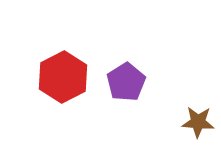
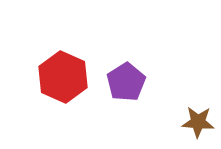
red hexagon: rotated 9 degrees counterclockwise
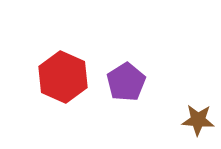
brown star: moved 2 px up
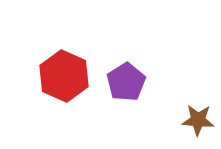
red hexagon: moved 1 px right, 1 px up
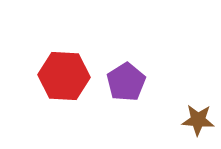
red hexagon: rotated 21 degrees counterclockwise
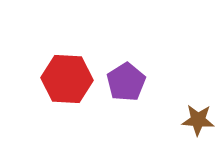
red hexagon: moved 3 px right, 3 px down
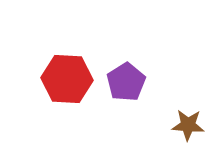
brown star: moved 10 px left, 5 px down
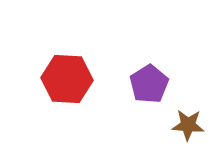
purple pentagon: moved 23 px right, 2 px down
